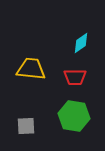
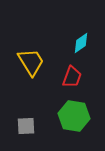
yellow trapezoid: moved 7 px up; rotated 52 degrees clockwise
red trapezoid: moved 3 px left; rotated 70 degrees counterclockwise
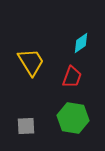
green hexagon: moved 1 px left, 2 px down
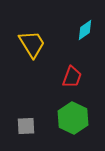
cyan diamond: moved 4 px right, 13 px up
yellow trapezoid: moved 1 px right, 18 px up
green hexagon: rotated 16 degrees clockwise
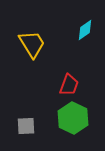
red trapezoid: moved 3 px left, 8 px down
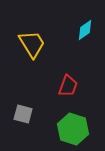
red trapezoid: moved 1 px left, 1 px down
green hexagon: moved 11 px down; rotated 8 degrees counterclockwise
gray square: moved 3 px left, 12 px up; rotated 18 degrees clockwise
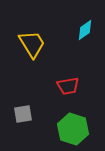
red trapezoid: rotated 60 degrees clockwise
gray square: rotated 24 degrees counterclockwise
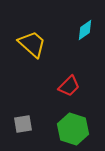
yellow trapezoid: rotated 16 degrees counterclockwise
red trapezoid: moved 1 px right; rotated 35 degrees counterclockwise
gray square: moved 10 px down
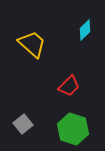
cyan diamond: rotated 10 degrees counterclockwise
gray square: rotated 30 degrees counterclockwise
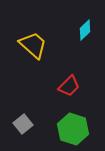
yellow trapezoid: moved 1 px right, 1 px down
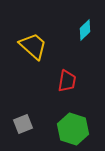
yellow trapezoid: moved 1 px down
red trapezoid: moved 2 px left, 5 px up; rotated 35 degrees counterclockwise
gray square: rotated 18 degrees clockwise
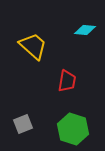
cyan diamond: rotated 50 degrees clockwise
